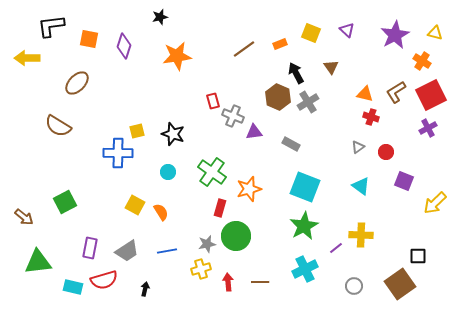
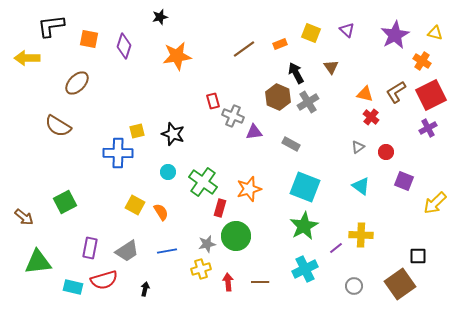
red cross at (371, 117): rotated 21 degrees clockwise
green cross at (212, 172): moved 9 px left, 10 px down
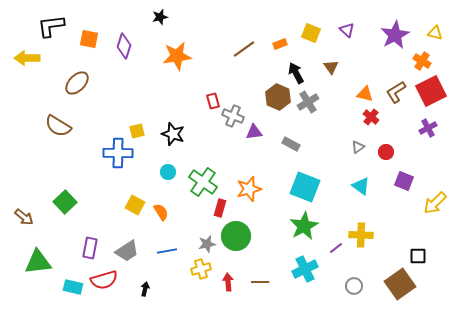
red square at (431, 95): moved 4 px up
green square at (65, 202): rotated 15 degrees counterclockwise
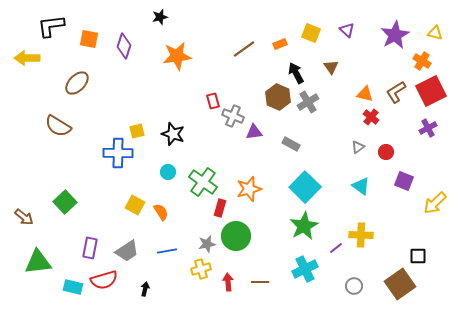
cyan square at (305, 187): rotated 24 degrees clockwise
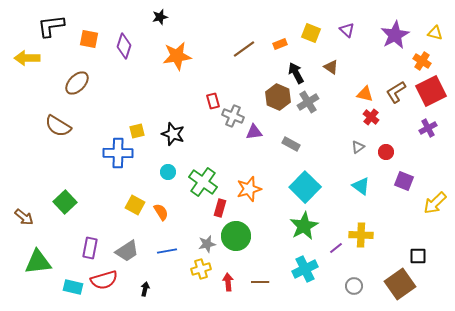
brown triangle at (331, 67): rotated 21 degrees counterclockwise
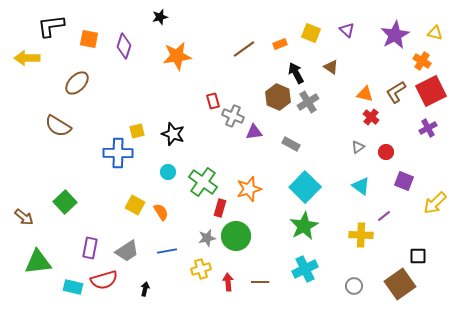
gray star at (207, 244): moved 6 px up
purple line at (336, 248): moved 48 px right, 32 px up
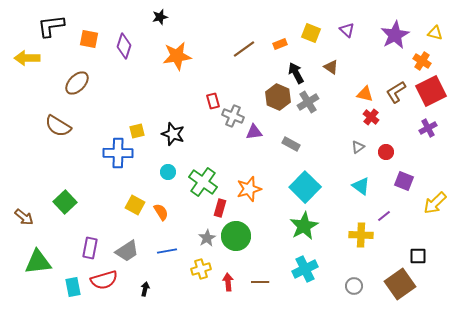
gray star at (207, 238): rotated 18 degrees counterclockwise
cyan rectangle at (73, 287): rotated 66 degrees clockwise
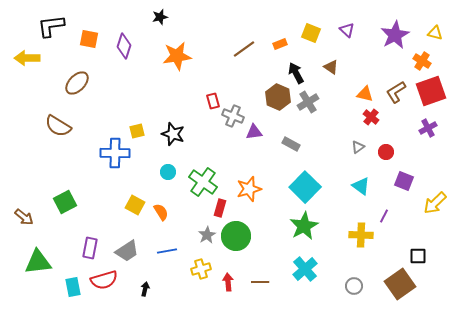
red square at (431, 91): rotated 8 degrees clockwise
blue cross at (118, 153): moved 3 px left
green square at (65, 202): rotated 15 degrees clockwise
purple line at (384, 216): rotated 24 degrees counterclockwise
gray star at (207, 238): moved 3 px up
cyan cross at (305, 269): rotated 15 degrees counterclockwise
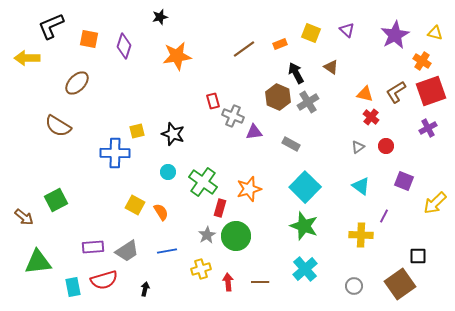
black L-shape at (51, 26): rotated 16 degrees counterclockwise
red circle at (386, 152): moved 6 px up
green square at (65, 202): moved 9 px left, 2 px up
green star at (304, 226): rotated 24 degrees counterclockwise
purple rectangle at (90, 248): moved 3 px right, 1 px up; rotated 75 degrees clockwise
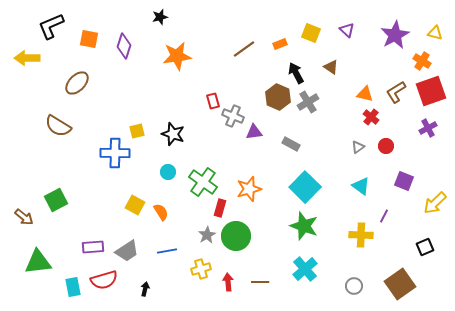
black square at (418, 256): moved 7 px right, 9 px up; rotated 24 degrees counterclockwise
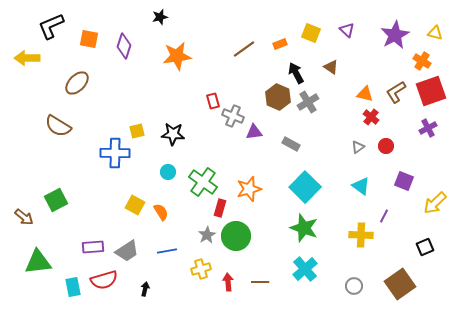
black star at (173, 134): rotated 15 degrees counterclockwise
green star at (304, 226): moved 2 px down
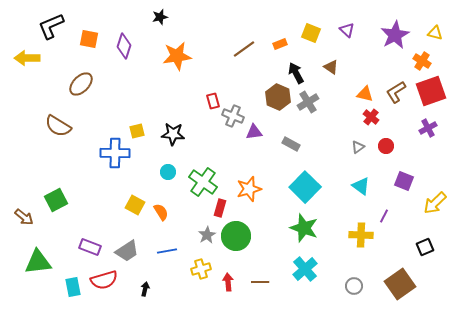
brown ellipse at (77, 83): moved 4 px right, 1 px down
purple rectangle at (93, 247): moved 3 px left; rotated 25 degrees clockwise
